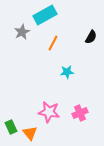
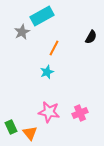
cyan rectangle: moved 3 px left, 1 px down
orange line: moved 1 px right, 5 px down
cyan star: moved 20 px left; rotated 16 degrees counterclockwise
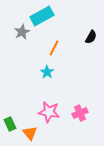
cyan star: rotated 16 degrees counterclockwise
green rectangle: moved 1 px left, 3 px up
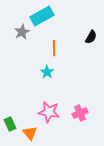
orange line: rotated 28 degrees counterclockwise
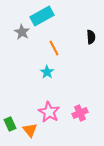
gray star: rotated 14 degrees counterclockwise
black semicircle: rotated 32 degrees counterclockwise
orange line: rotated 28 degrees counterclockwise
pink star: rotated 20 degrees clockwise
orange triangle: moved 3 px up
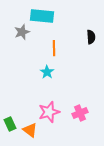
cyan rectangle: rotated 35 degrees clockwise
gray star: rotated 21 degrees clockwise
orange line: rotated 28 degrees clockwise
pink star: rotated 25 degrees clockwise
orange triangle: rotated 14 degrees counterclockwise
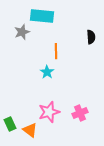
orange line: moved 2 px right, 3 px down
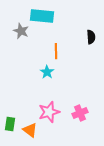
gray star: moved 1 px left, 1 px up; rotated 28 degrees counterclockwise
green rectangle: rotated 32 degrees clockwise
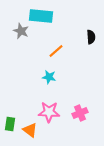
cyan rectangle: moved 1 px left
orange line: rotated 49 degrees clockwise
cyan star: moved 2 px right, 5 px down; rotated 24 degrees counterclockwise
pink star: rotated 20 degrees clockwise
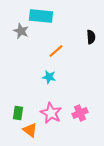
pink star: moved 2 px right, 1 px down; rotated 25 degrees clockwise
green rectangle: moved 8 px right, 11 px up
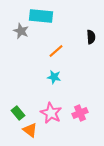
cyan star: moved 5 px right
green rectangle: rotated 48 degrees counterclockwise
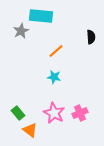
gray star: rotated 21 degrees clockwise
pink star: moved 3 px right
